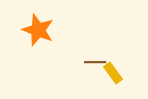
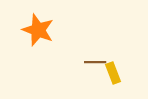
yellow rectangle: rotated 15 degrees clockwise
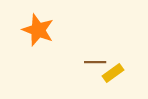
yellow rectangle: rotated 75 degrees clockwise
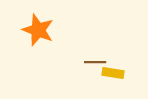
yellow rectangle: rotated 45 degrees clockwise
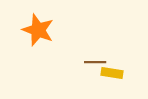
yellow rectangle: moved 1 px left
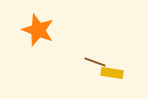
brown line: rotated 20 degrees clockwise
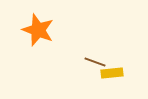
yellow rectangle: rotated 15 degrees counterclockwise
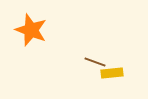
orange star: moved 7 px left
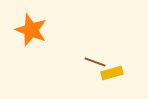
yellow rectangle: rotated 10 degrees counterclockwise
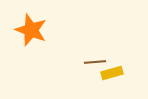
brown line: rotated 25 degrees counterclockwise
